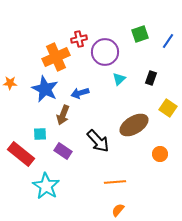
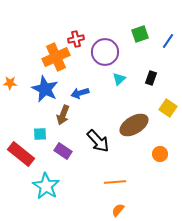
red cross: moved 3 px left
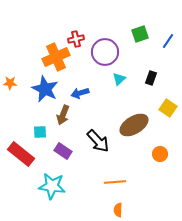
cyan square: moved 2 px up
cyan star: moved 6 px right; rotated 24 degrees counterclockwise
orange semicircle: rotated 40 degrees counterclockwise
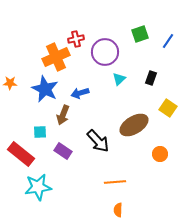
cyan star: moved 14 px left, 1 px down; rotated 16 degrees counterclockwise
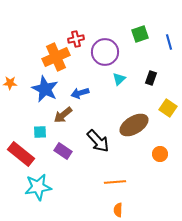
blue line: moved 1 px right, 1 px down; rotated 49 degrees counterclockwise
brown arrow: rotated 30 degrees clockwise
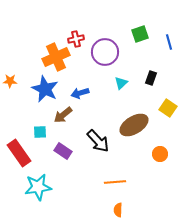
cyan triangle: moved 2 px right, 4 px down
orange star: moved 2 px up
red rectangle: moved 2 px left, 1 px up; rotated 16 degrees clockwise
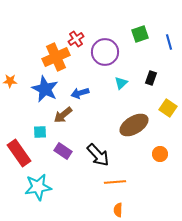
red cross: rotated 21 degrees counterclockwise
black arrow: moved 14 px down
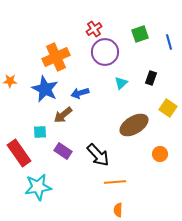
red cross: moved 18 px right, 10 px up
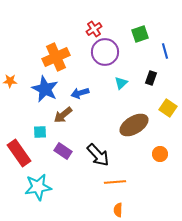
blue line: moved 4 px left, 9 px down
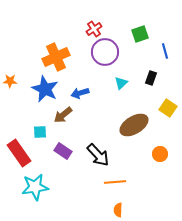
cyan star: moved 3 px left
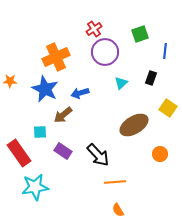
blue line: rotated 21 degrees clockwise
orange semicircle: rotated 32 degrees counterclockwise
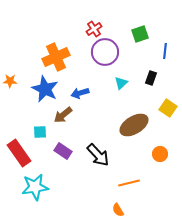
orange line: moved 14 px right, 1 px down; rotated 10 degrees counterclockwise
